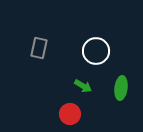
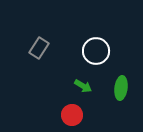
gray rectangle: rotated 20 degrees clockwise
red circle: moved 2 px right, 1 px down
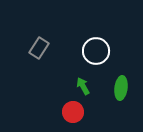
green arrow: rotated 150 degrees counterclockwise
red circle: moved 1 px right, 3 px up
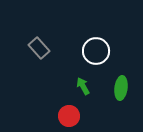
gray rectangle: rotated 75 degrees counterclockwise
red circle: moved 4 px left, 4 px down
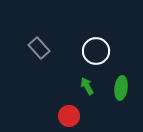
green arrow: moved 4 px right
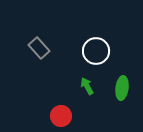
green ellipse: moved 1 px right
red circle: moved 8 px left
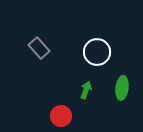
white circle: moved 1 px right, 1 px down
green arrow: moved 1 px left, 4 px down; rotated 48 degrees clockwise
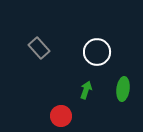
green ellipse: moved 1 px right, 1 px down
